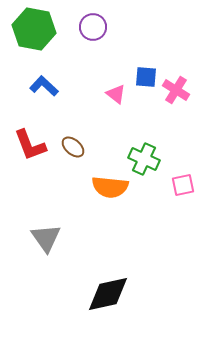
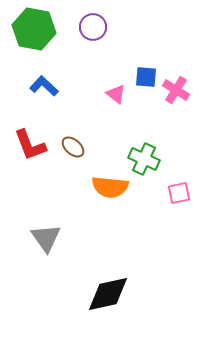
pink square: moved 4 px left, 8 px down
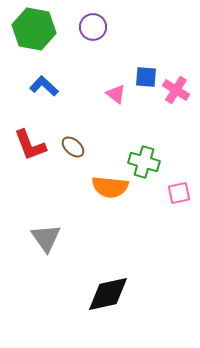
green cross: moved 3 px down; rotated 8 degrees counterclockwise
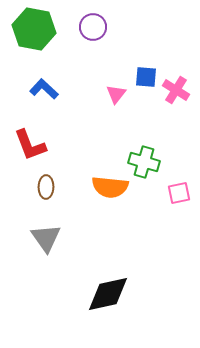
blue L-shape: moved 3 px down
pink triangle: rotated 30 degrees clockwise
brown ellipse: moved 27 px left, 40 px down; rotated 50 degrees clockwise
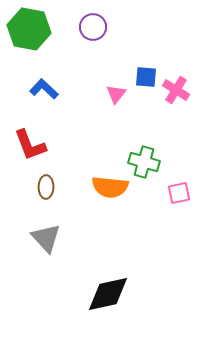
green hexagon: moved 5 px left
gray triangle: rotated 8 degrees counterclockwise
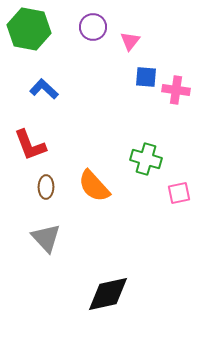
pink cross: rotated 24 degrees counterclockwise
pink triangle: moved 14 px right, 53 px up
green cross: moved 2 px right, 3 px up
orange semicircle: moved 16 px left, 1 px up; rotated 42 degrees clockwise
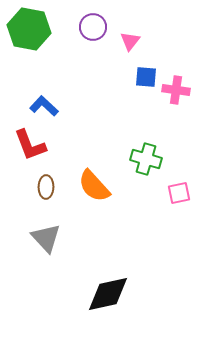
blue L-shape: moved 17 px down
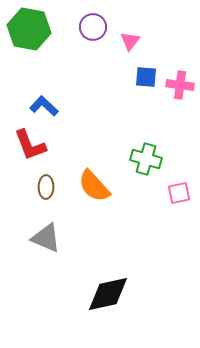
pink cross: moved 4 px right, 5 px up
gray triangle: rotated 24 degrees counterclockwise
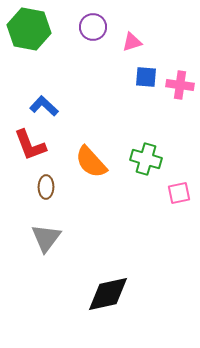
pink triangle: moved 2 px right, 1 px down; rotated 35 degrees clockwise
orange semicircle: moved 3 px left, 24 px up
gray triangle: rotated 44 degrees clockwise
